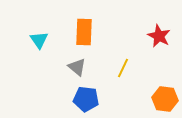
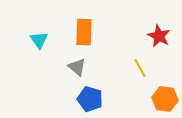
yellow line: moved 17 px right; rotated 54 degrees counterclockwise
blue pentagon: moved 4 px right; rotated 10 degrees clockwise
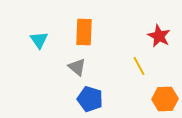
yellow line: moved 1 px left, 2 px up
orange hexagon: rotated 10 degrees counterclockwise
